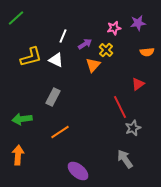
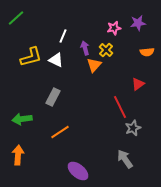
purple arrow: moved 4 px down; rotated 72 degrees counterclockwise
orange triangle: moved 1 px right
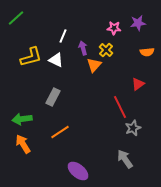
pink star: rotated 16 degrees clockwise
purple arrow: moved 2 px left
orange arrow: moved 5 px right, 11 px up; rotated 36 degrees counterclockwise
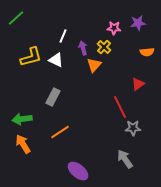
yellow cross: moved 2 px left, 3 px up
gray star: rotated 21 degrees clockwise
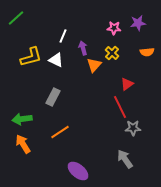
yellow cross: moved 8 px right, 6 px down
red triangle: moved 11 px left
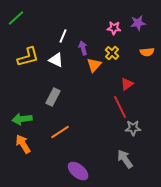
yellow L-shape: moved 3 px left
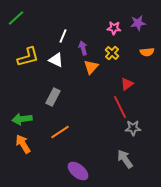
orange triangle: moved 3 px left, 2 px down
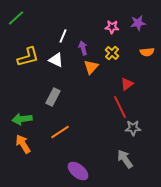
pink star: moved 2 px left, 1 px up
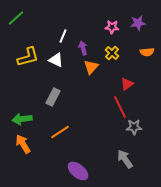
gray star: moved 1 px right, 1 px up
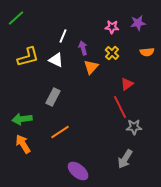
gray arrow: rotated 114 degrees counterclockwise
